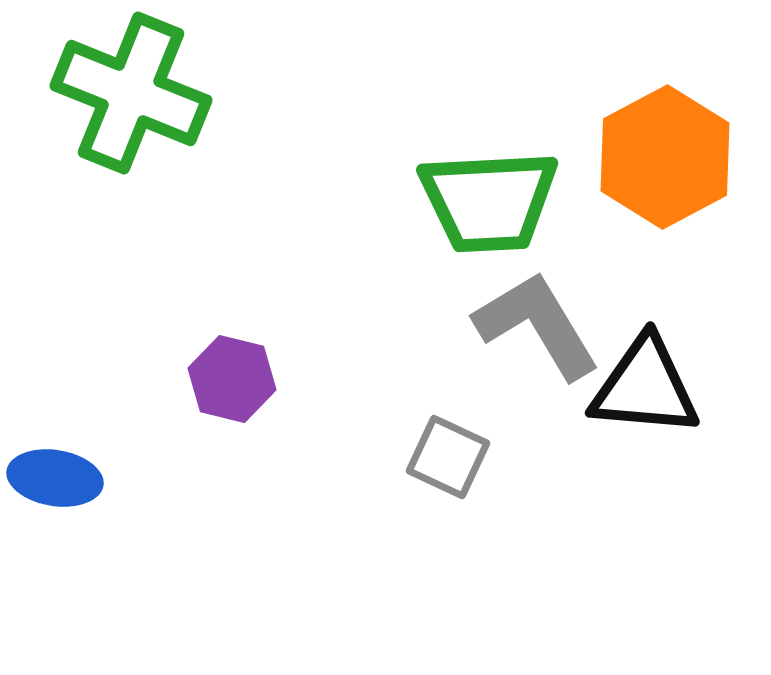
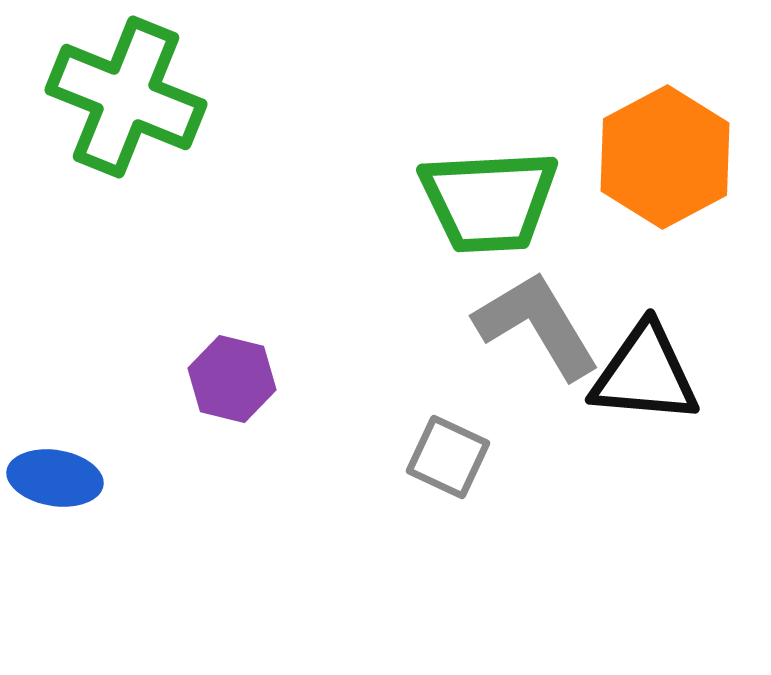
green cross: moved 5 px left, 4 px down
black triangle: moved 13 px up
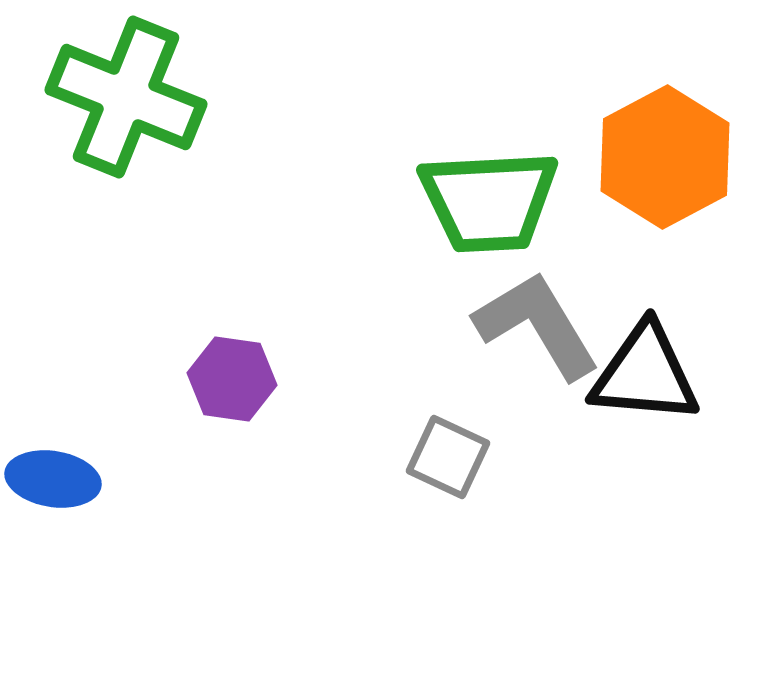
purple hexagon: rotated 6 degrees counterclockwise
blue ellipse: moved 2 px left, 1 px down
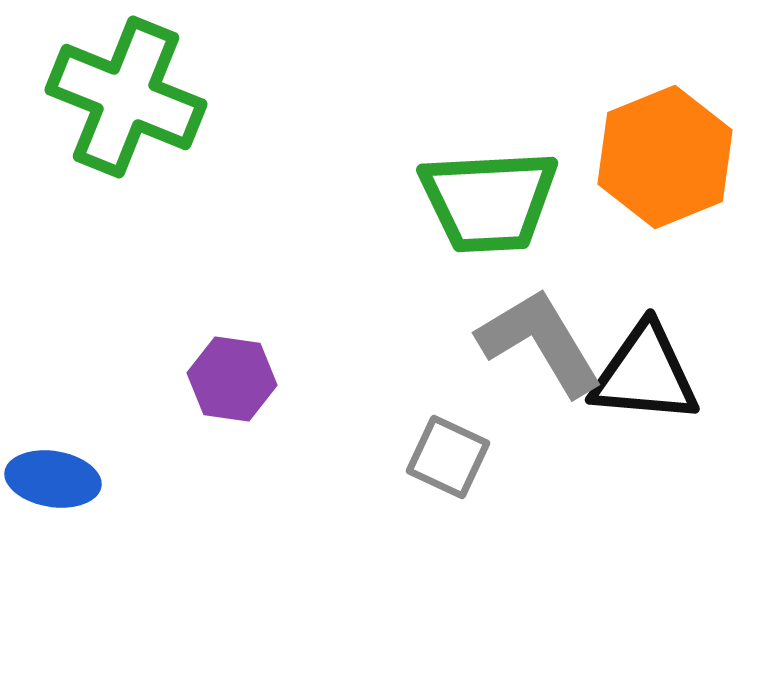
orange hexagon: rotated 6 degrees clockwise
gray L-shape: moved 3 px right, 17 px down
